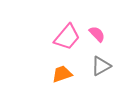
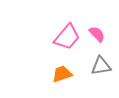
gray triangle: rotated 20 degrees clockwise
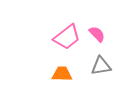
pink trapezoid: rotated 12 degrees clockwise
orange trapezoid: rotated 20 degrees clockwise
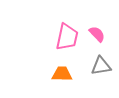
pink trapezoid: rotated 40 degrees counterclockwise
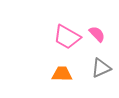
pink trapezoid: rotated 108 degrees clockwise
gray triangle: moved 2 px down; rotated 15 degrees counterclockwise
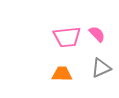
pink trapezoid: rotated 36 degrees counterclockwise
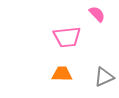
pink semicircle: moved 20 px up
gray triangle: moved 3 px right, 9 px down
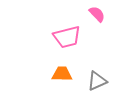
pink trapezoid: rotated 8 degrees counterclockwise
gray triangle: moved 7 px left, 4 px down
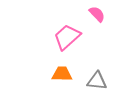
pink trapezoid: rotated 152 degrees clockwise
gray triangle: rotated 30 degrees clockwise
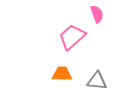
pink semicircle: rotated 24 degrees clockwise
pink trapezoid: moved 5 px right
